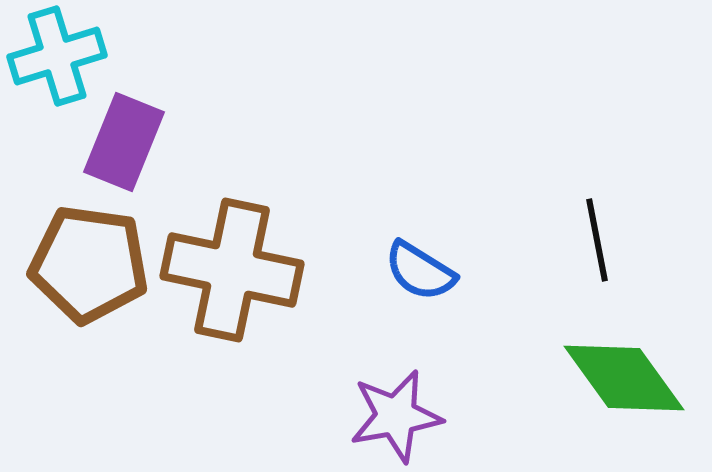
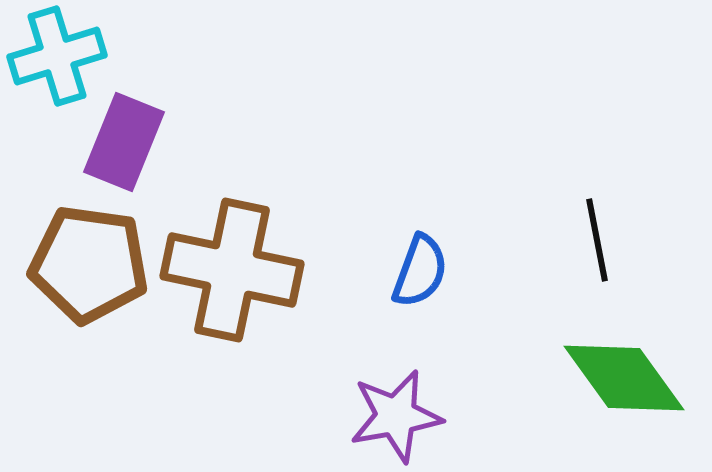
blue semicircle: rotated 102 degrees counterclockwise
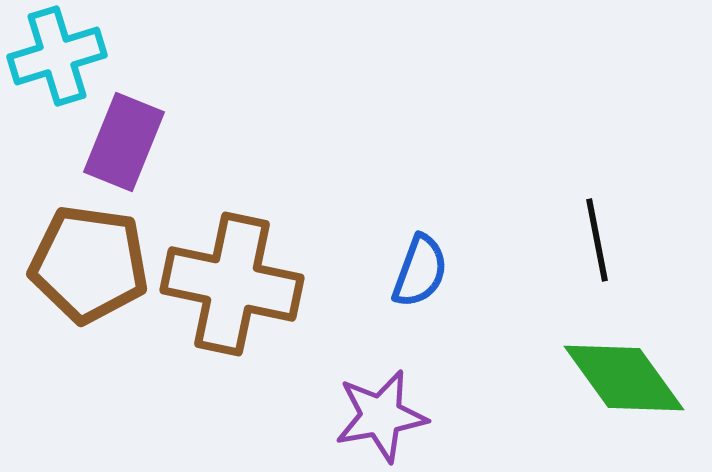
brown cross: moved 14 px down
purple star: moved 15 px left
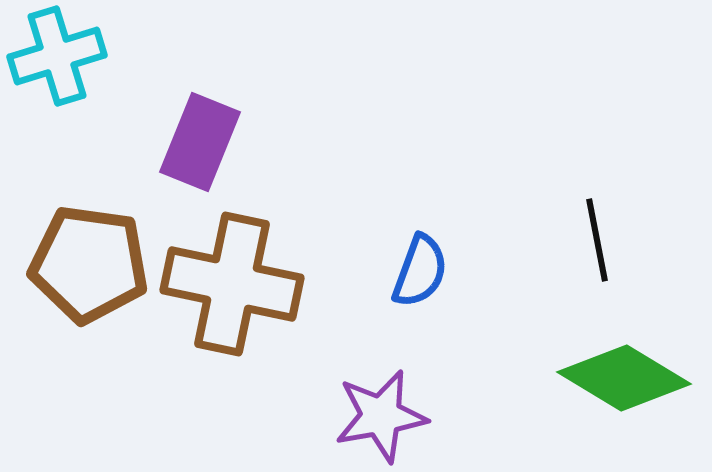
purple rectangle: moved 76 px right
green diamond: rotated 23 degrees counterclockwise
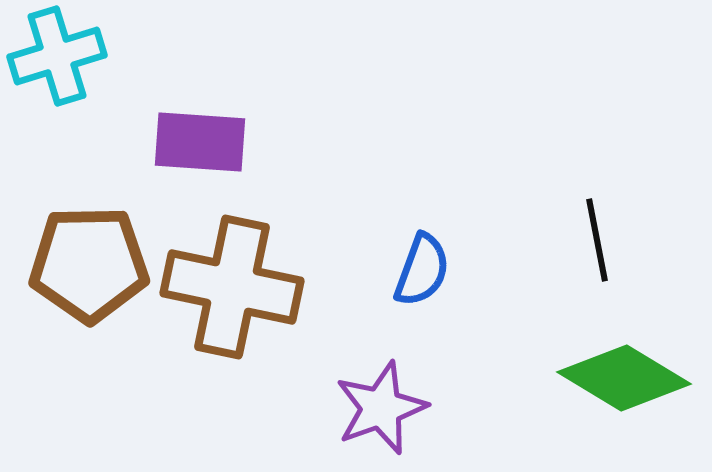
purple rectangle: rotated 72 degrees clockwise
brown pentagon: rotated 9 degrees counterclockwise
blue semicircle: moved 2 px right, 1 px up
brown cross: moved 3 px down
purple star: moved 8 px up; rotated 10 degrees counterclockwise
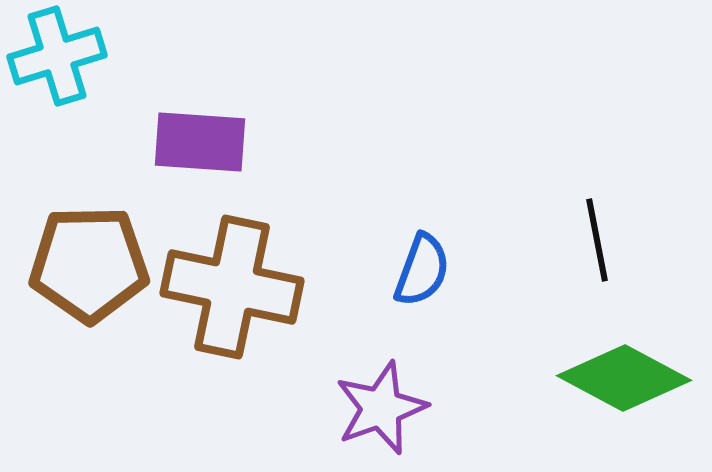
green diamond: rotated 3 degrees counterclockwise
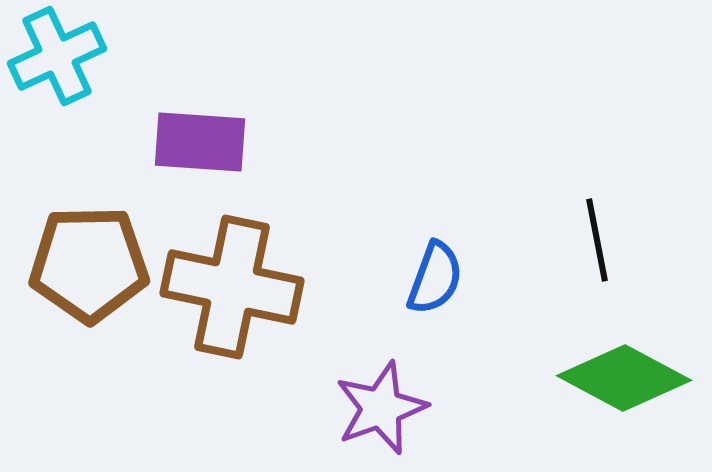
cyan cross: rotated 8 degrees counterclockwise
blue semicircle: moved 13 px right, 8 px down
